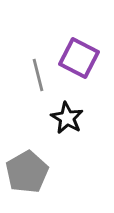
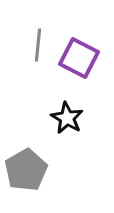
gray line: moved 30 px up; rotated 20 degrees clockwise
gray pentagon: moved 1 px left, 2 px up
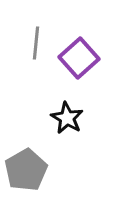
gray line: moved 2 px left, 2 px up
purple square: rotated 21 degrees clockwise
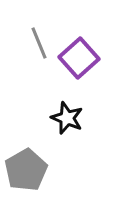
gray line: moved 3 px right; rotated 28 degrees counterclockwise
black star: rotated 8 degrees counterclockwise
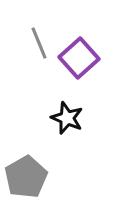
gray pentagon: moved 7 px down
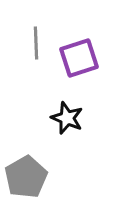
gray line: moved 3 px left; rotated 20 degrees clockwise
purple square: rotated 24 degrees clockwise
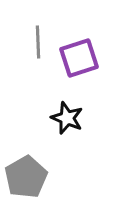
gray line: moved 2 px right, 1 px up
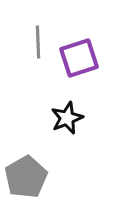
black star: rotated 28 degrees clockwise
